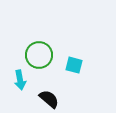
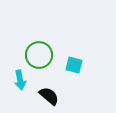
black semicircle: moved 3 px up
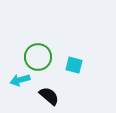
green circle: moved 1 px left, 2 px down
cyan arrow: rotated 84 degrees clockwise
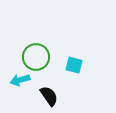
green circle: moved 2 px left
black semicircle: rotated 15 degrees clockwise
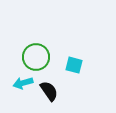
cyan arrow: moved 3 px right, 3 px down
black semicircle: moved 5 px up
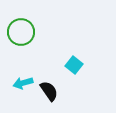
green circle: moved 15 px left, 25 px up
cyan square: rotated 24 degrees clockwise
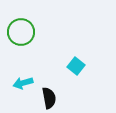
cyan square: moved 2 px right, 1 px down
black semicircle: moved 7 px down; rotated 25 degrees clockwise
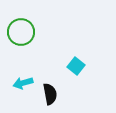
black semicircle: moved 1 px right, 4 px up
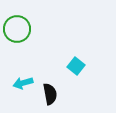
green circle: moved 4 px left, 3 px up
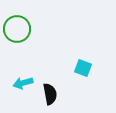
cyan square: moved 7 px right, 2 px down; rotated 18 degrees counterclockwise
